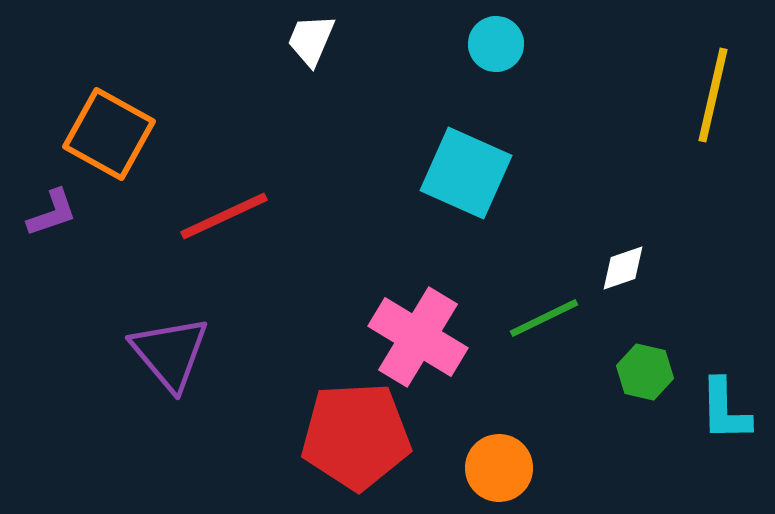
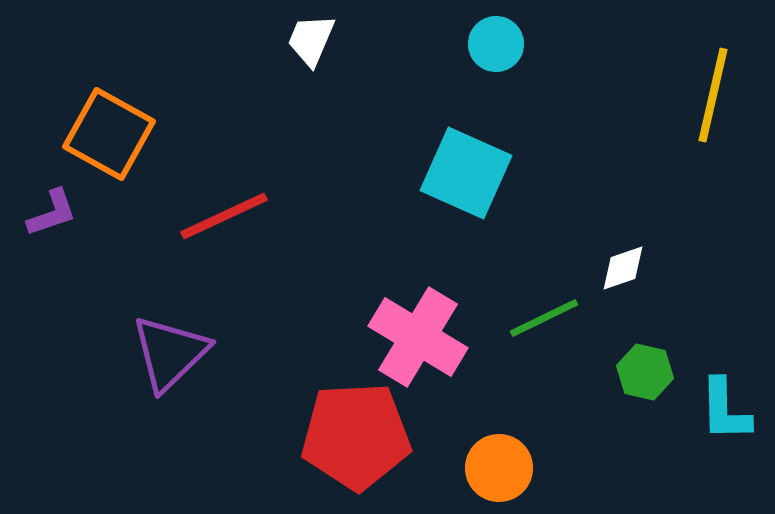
purple triangle: rotated 26 degrees clockwise
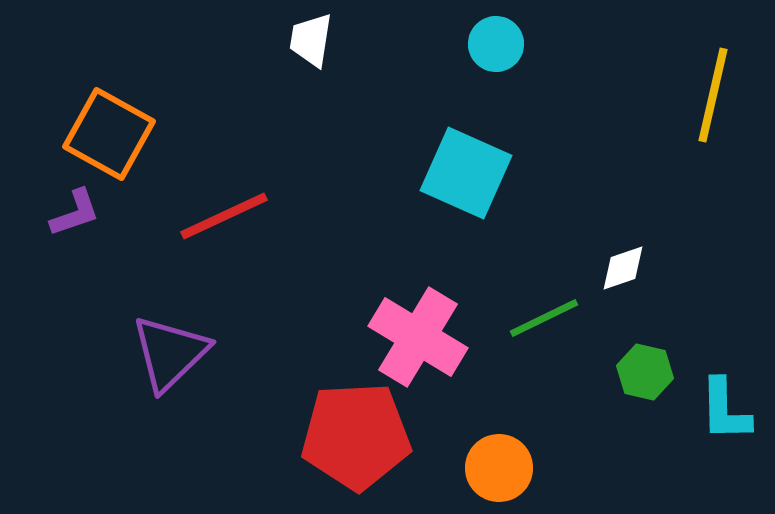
white trapezoid: rotated 14 degrees counterclockwise
purple L-shape: moved 23 px right
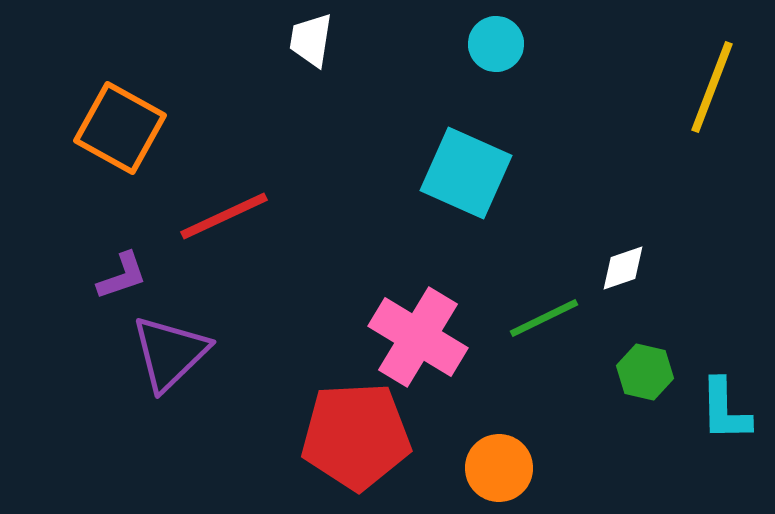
yellow line: moved 1 px left, 8 px up; rotated 8 degrees clockwise
orange square: moved 11 px right, 6 px up
purple L-shape: moved 47 px right, 63 px down
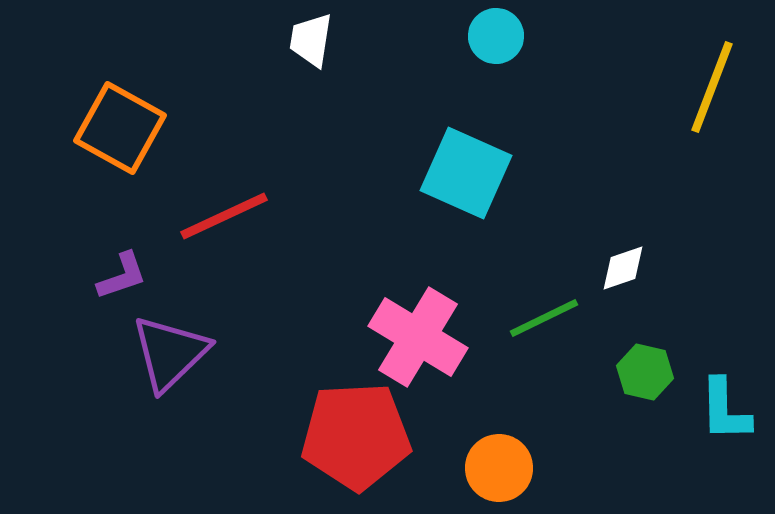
cyan circle: moved 8 px up
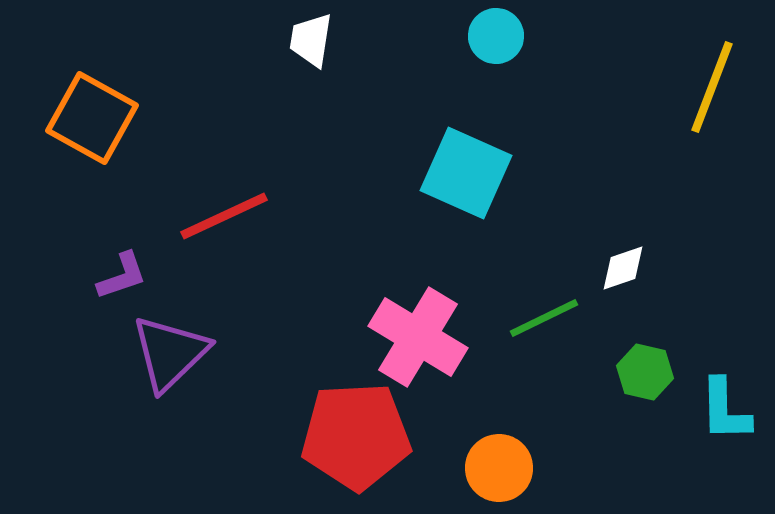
orange square: moved 28 px left, 10 px up
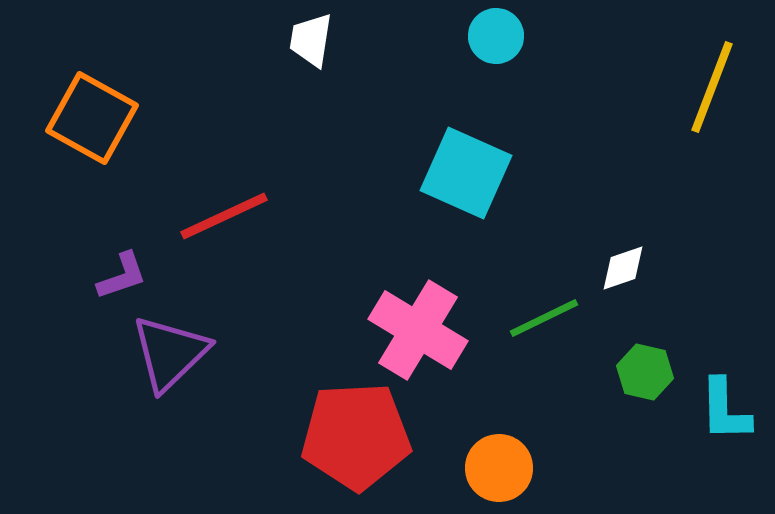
pink cross: moved 7 px up
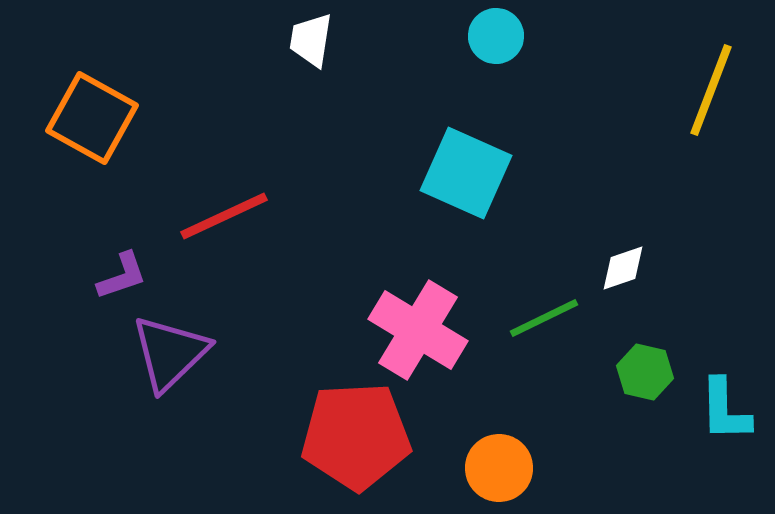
yellow line: moved 1 px left, 3 px down
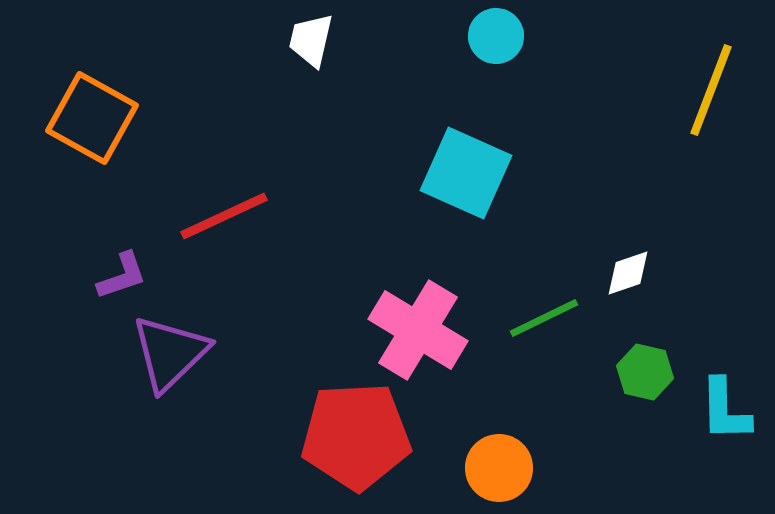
white trapezoid: rotated 4 degrees clockwise
white diamond: moved 5 px right, 5 px down
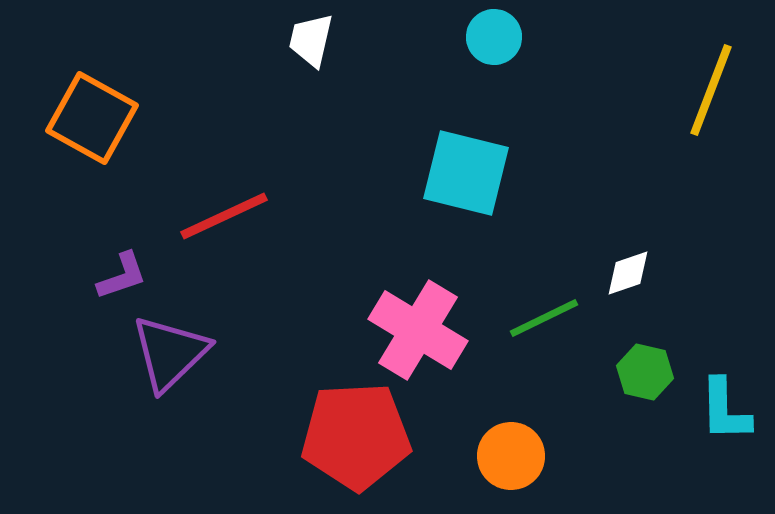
cyan circle: moved 2 px left, 1 px down
cyan square: rotated 10 degrees counterclockwise
orange circle: moved 12 px right, 12 px up
